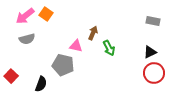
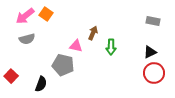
green arrow: moved 2 px right, 1 px up; rotated 28 degrees clockwise
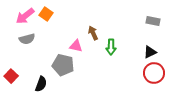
brown arrow: rotated 48 degrees counterclockwise
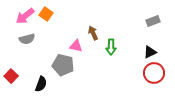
gray rectangle: rotated 32 degrees counterclockwise
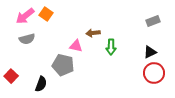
brown arrow: rotated 72 degrees counterclockwise
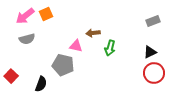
orange square: rotated 32 degrees clockwise
green arrow: moved 1 px left, 1 px down; rotated 14 degrees clockwise
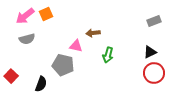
gray rectangle: moved 1 px right
green arrow: moved 2 px left, 7 px down
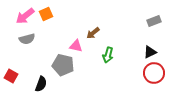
brown arrow: rotated 32 degrees counterclockwise
red square: rotated 16 degrees counterclockwise
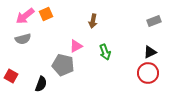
brown arrow: moved 12 px up; rotated 40 degrees counterclockwise
gray semicircle: moved 4 px left
pink triangle: rotated 40 degrees counterclockwise
green arrow: moved 3 px left, 3 px up; rotated 35 degrees counterclockwise
red circle: moved 6 px left
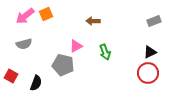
brown arrow: rotated 80 degrees clockwise
gray semicircle: moved 1 px right, 5 px down
black semicircle: moved 5 px left, 1 px up
